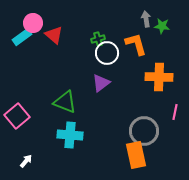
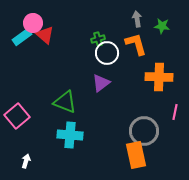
gray arrow: moved 9 px left
red triangle: moved 9 px left
white arrow: rotated 24 degrees counterclockwise
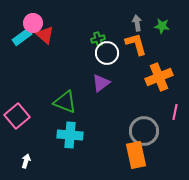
gray arrow: moved 4 px down
orange cross: rotated 24 degrees counterclockwise
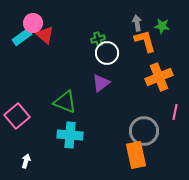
orange L-shape: moved 9 px right, 3 px up
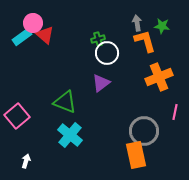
cyan cross: rotated 35 degrees clockwise
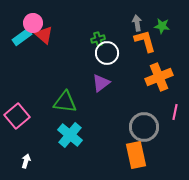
red triangle: moved 1 px left
green triangle: rotated 15 degrees counterclockwise
gray circle: moved 4 px up
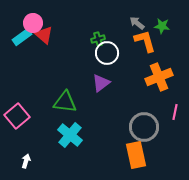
gray arrow: rotated 42 degrees counterclockwise
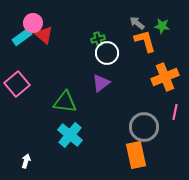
orange cross: moved 6 px right
pink square: moved 32 px up
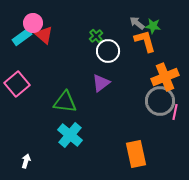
green star: moved 9 px left
green cross: moved 2 px left, 3 px up; rotated 24 degrees counterclockwise
white circle: moved 1 px right, 2 px up
gray circle: moved 16 px right, 26 px up
orange rectangle: moved 1 px up
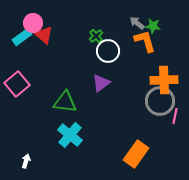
orange cross: moved 1 px left, 3 px down; rotated 20 degrees clockwise
pink line: moved 4 px down
orange rectangle: rotated 48 degrees clockwise
